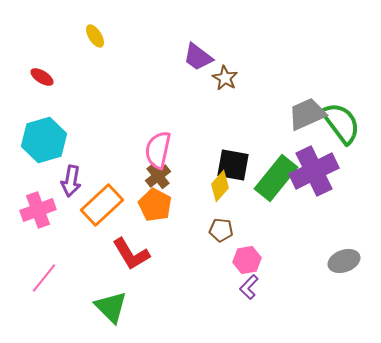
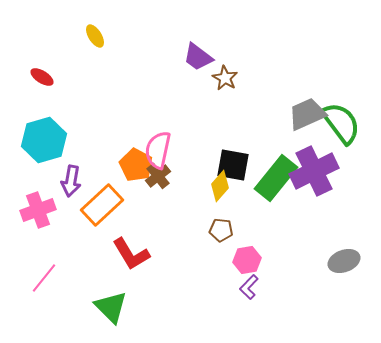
orange pentagon: moved 19 px left, 40 px up
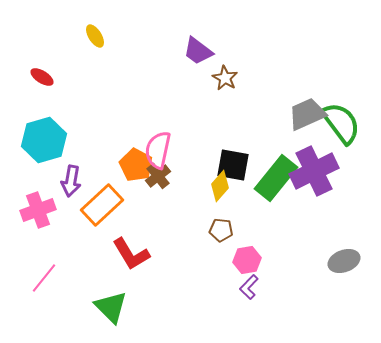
purple trapezoid: moved 6 px up
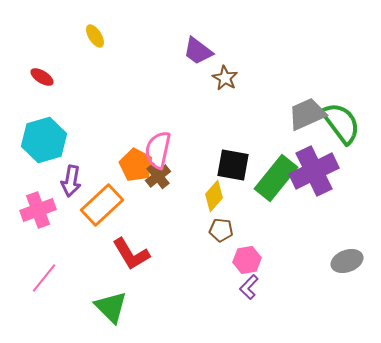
yellow diamond: moved 6 px left, 10 px down
gray ellipse: moved 3 px right
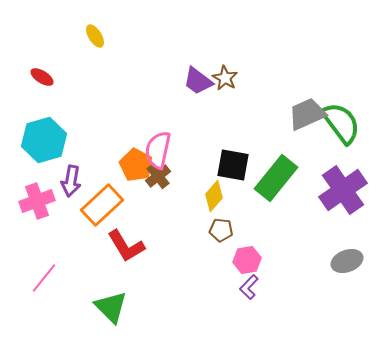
purple trapezoid: moved 30 px down
purple cross: moved 29 px right, 19 px down; rotated 9 degrees counterclockwise
pink cross: moved 1 px left, 9 px up
red L-shape: moved 5 px left, 8 px up
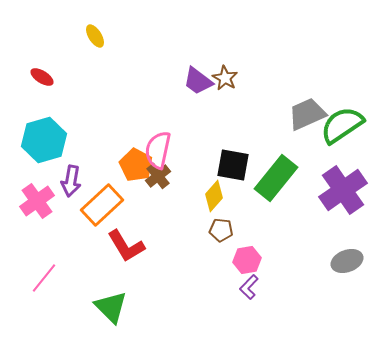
green semicircle: moved 1 px right, 2 px down; rotated 87 degrees counterclockwise
pink cross: rotated 16 degrees counterclockwise
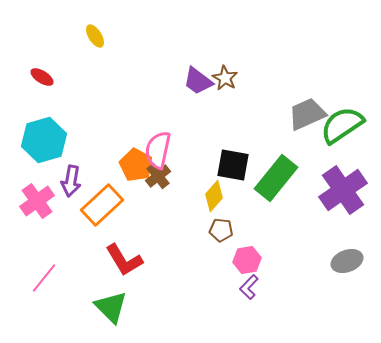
red L-shape: moved 2 px left, 14 px down
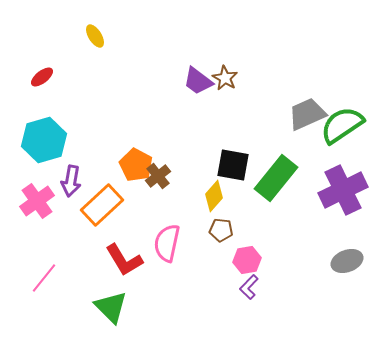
red ellipse: rotated 70 degrees counterclockwise
pink semicircle: moved 9 px right, 93 px down
purple cross: rotated 9 degrees clockwise
